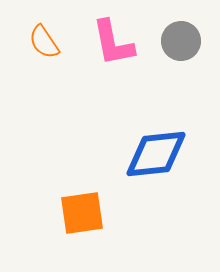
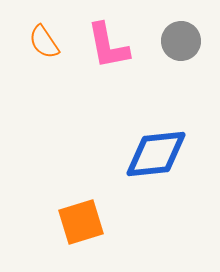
pink L-shape: moved 5 px left, 3 px down
orange square: moved 1 px left, 9 px down; rotated 9 degrees counterclockwise
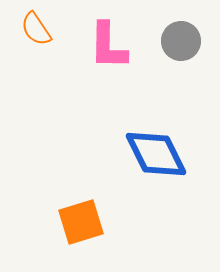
orange semicircle: moved 8 px left, 13 px up
pink L-shape: rotated 12 degrees clockwise
blue diamond: rotated 70 degrees clockwise
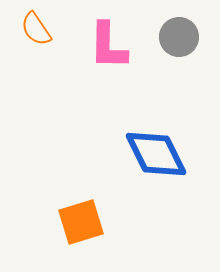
gray circle: moved 2 px left, 4 px up
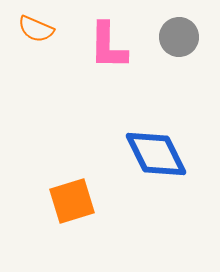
orange semicircle: rotated 33 degrees counterclockwise
orange square: moved 9 px left, 21 px up
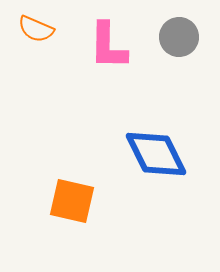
orange square: rotated 30 degrees clockwise
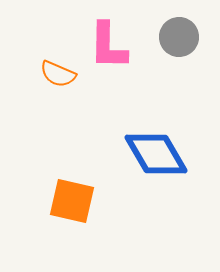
orange semicircle: moved 22 px right, 45 px down
blue diamond: rotated 4 degrees counterclockwise
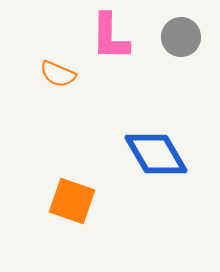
gray circle: moved 2 px right
pink L-shape: moved 2 px right, 9 px up
orange square: rotated 6 degrees clockwise
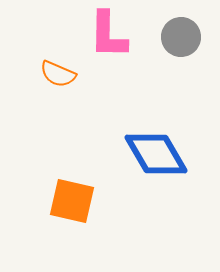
pink L-shape: moved 2 px left, 2 px up
orange square: rotated 6 degrees counterclockwise
